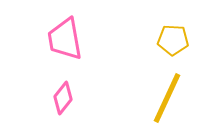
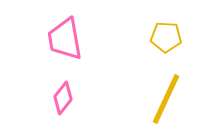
yellow pentagon: moved 7 px left, 3 px up
yellow line: moved 1 px left, 1 px down
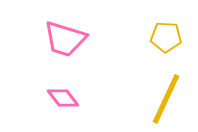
pink trapezoid: rotated 63 degrees counterclockwise
pink diamond: rotated 76 degrees counterclockwise
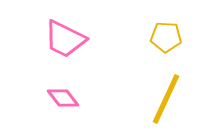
pink trapezoid: rotated 9 degrees clockwise
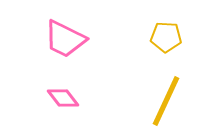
yellow line: moved 2 px down
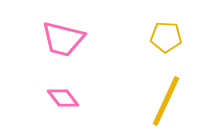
pink trapezoid: moved 2 px left; rotated 12 degrees counterclockwise
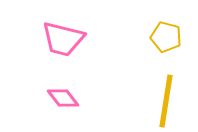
yellow pentagon: rotated 12 degrees clockwise
yellow line: rotated 16 degrees counterclockwise
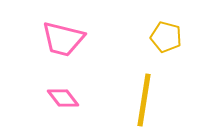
yellow line: moved 22 px left, 1 px up
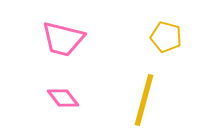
yellow line: rotated 6 degrees clockwise
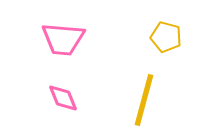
pink trapezoid: rotated 9 degrees counterclockwise
pink diamond: rotated 16 degrees clockwise
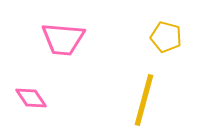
pink diamond: moved 32 px left; rotated 12 degrees counterclockwise
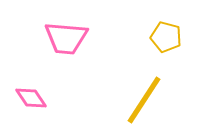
pink trapezoid: moved 3 px right, 1 px up
yellow line: rotated 18 degrees clockwise
